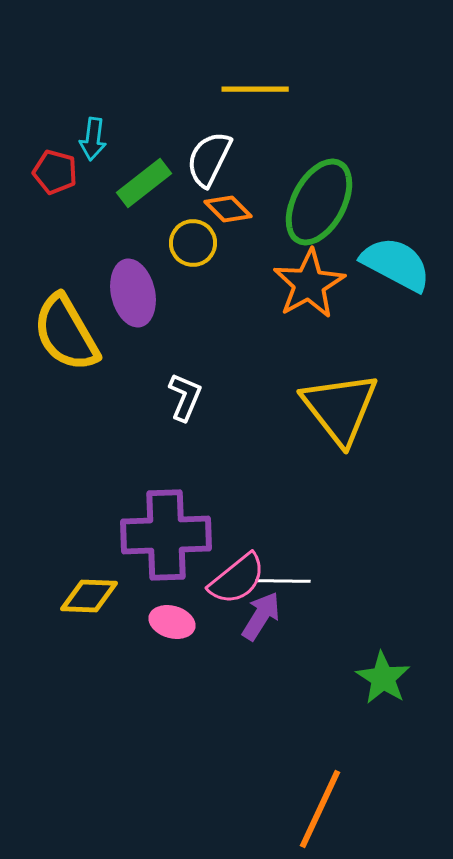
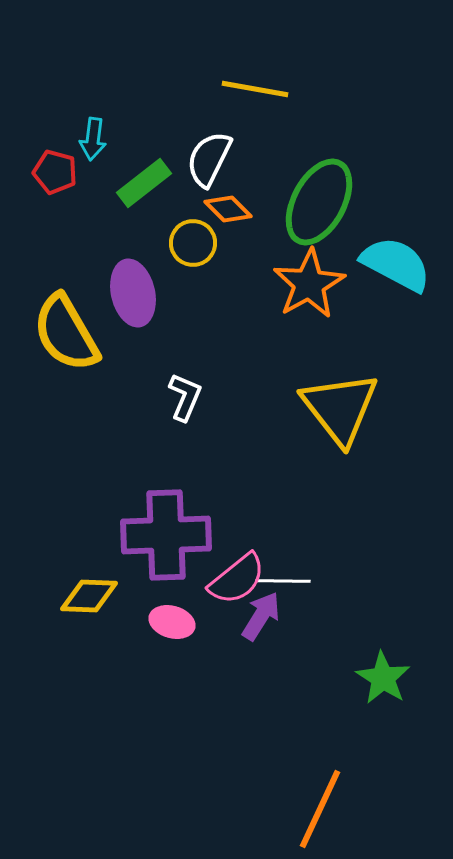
yellow line: rotated 10 degrees clockwise
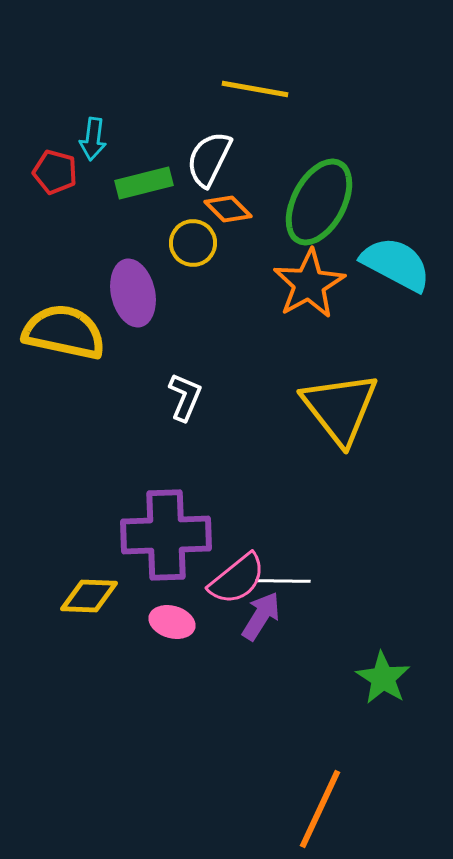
green rectangle: rotated 24 degrees clockwise
yellow semicircle: moved 2 px left, 1 px up; rotated 132 degrees clockwise
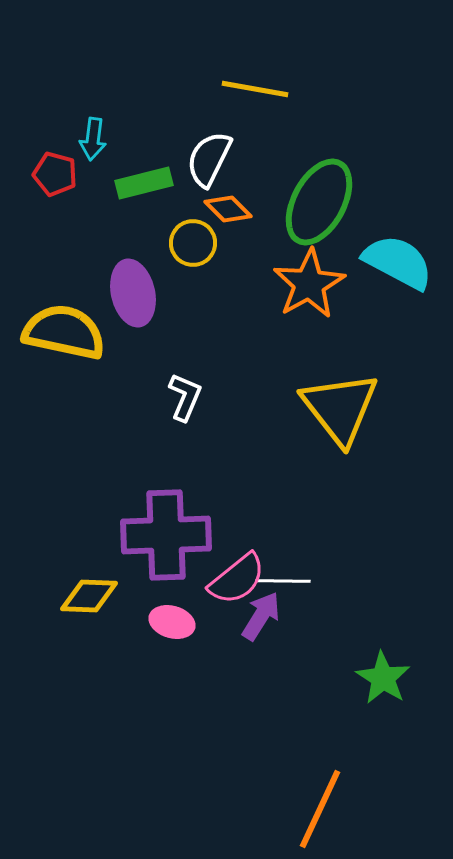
red pentagon: moved 2 px down
cyan semicircle: moved 2 px right, 2 px up
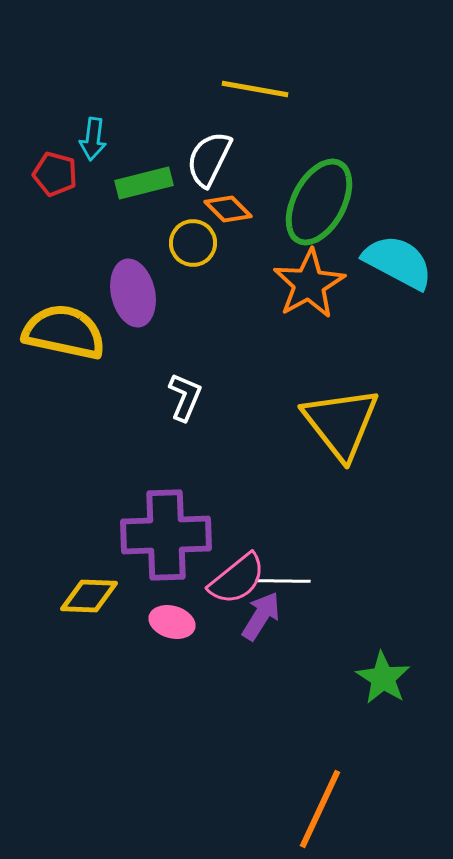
yellow triangle: moved 1 px right, 15 px down
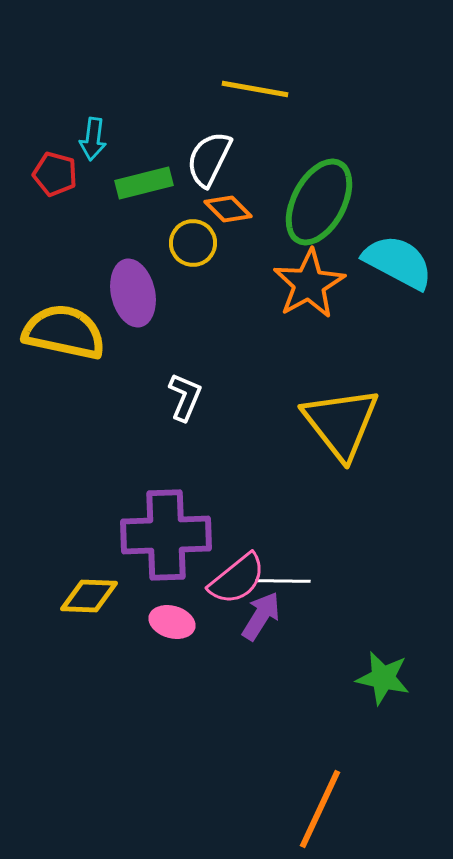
green star: rotated 20 degrees counterclockwise
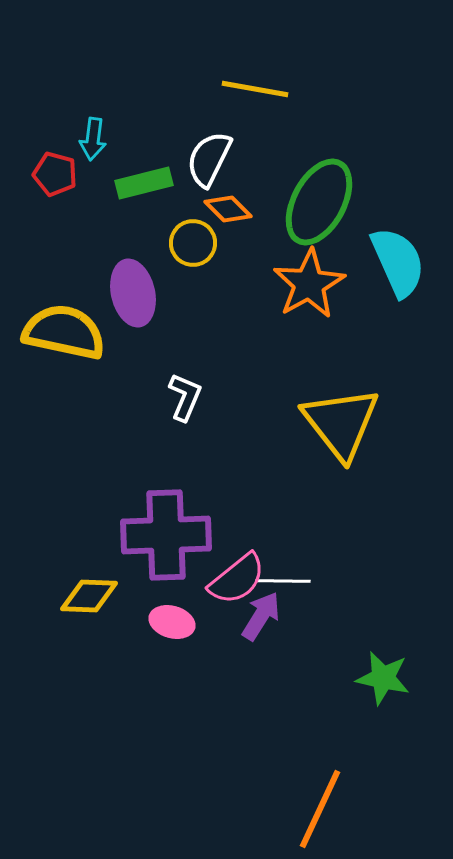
cyan semicircle: rotated 38 degrees clockwise
